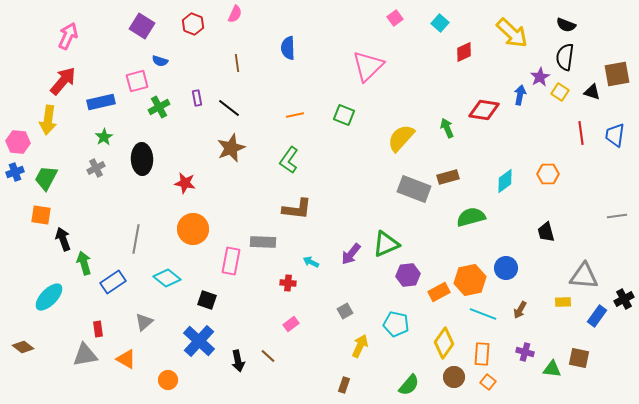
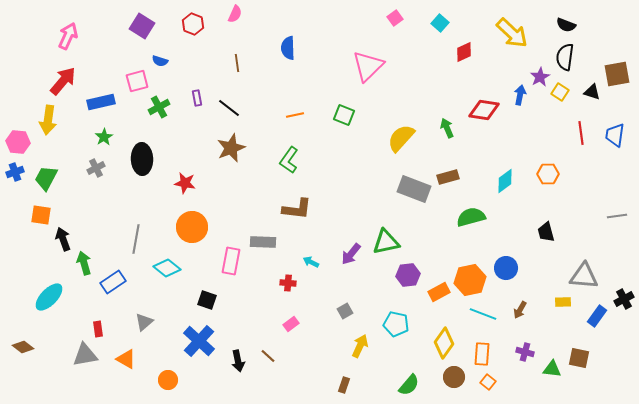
orange circle at (193, 229): moved 1 px left, 2 px up
green triangle at (386, 244): moved 2 px up; rotated 12 degrees clockwise
cyan diamond at (167, 278): moved 10 px up
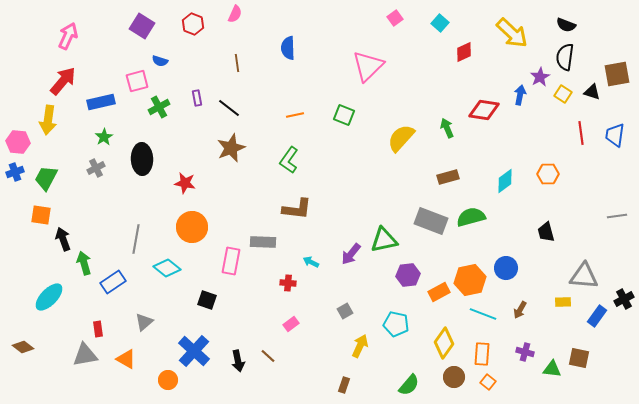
yellow square at (560, 92): moved 3 px right, 2 px down
gray rectangle at (414, 189): moved 17 px right, 32 px down
green triangle at (386, 242): moved 2 px left, 2 px up
blue cross at (199, 341): moved 5 px left, 10 px down
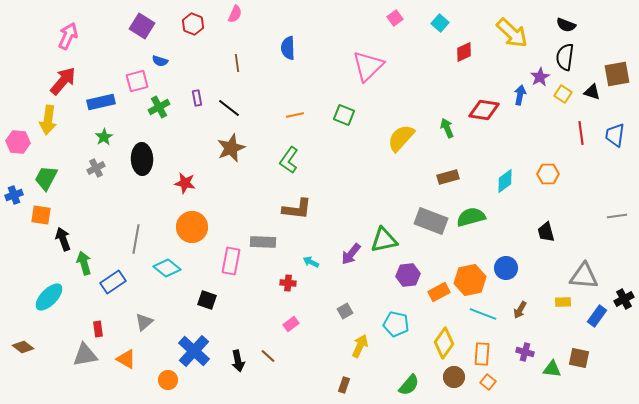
blue cross at (15, 172): moved 1 px left, 23 px down
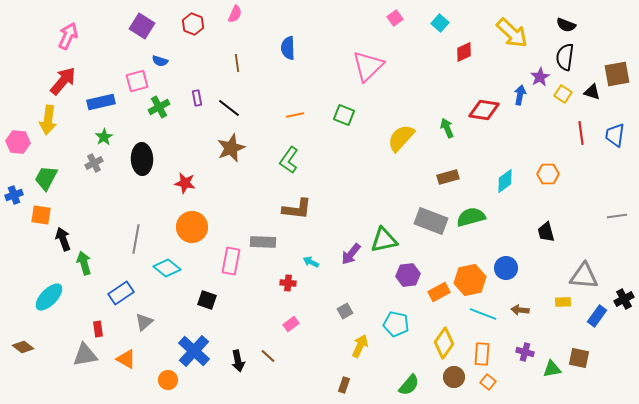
gray cross at (96, 168): moved 2 px left, 5 px up
blue rectangle at (113, 282): moved 8 px right, 11 px down
brown arrow at (520, 310): rotated 66 degrees clockwise
green triangle at (552, 369): rotated 18 degrees counterclockwise
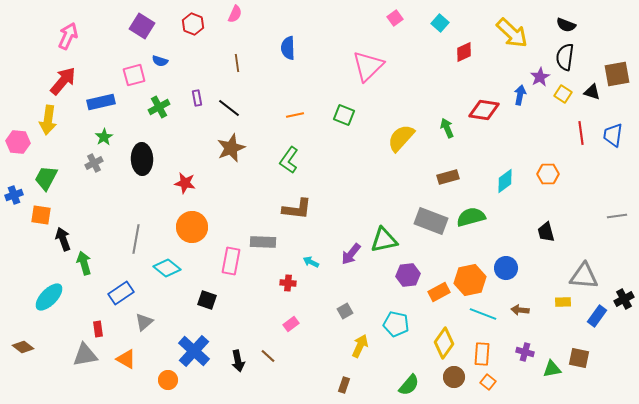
pink square at (137, 81): moved 3 px left, 6 px up
blue trapezoid at (615, 135): moved 2 px left
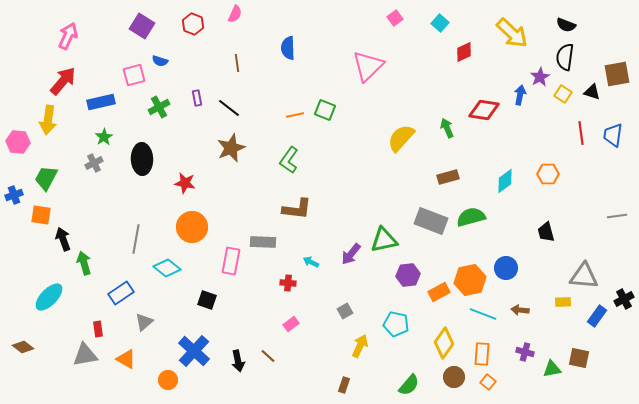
green square at (344, 115): moved 19 px left, 5 px up
